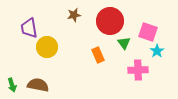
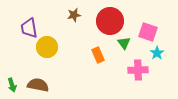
cyan star: moved 2 px down
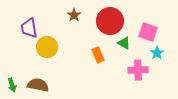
brown star: rotated 24 degrees counterclockwise
green triangle: rotated 24 degrees counterclockwise
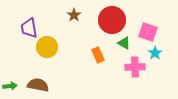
red circle: moved 2 px right, 1 px up
cyan star: moved 2 px left
pink cross: moved 3 px left, 3 px up
green arrow: moved 2 px left, 1 px down; rotated 80 degrees counterclockwise
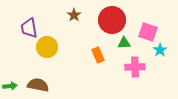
green triangle: rotated 32 degrees counterclockwise
cyan star: moved 5 px right, 3 px up
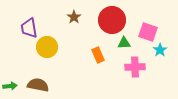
brown star: moved 2 px down
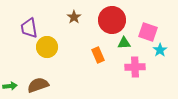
brown semicircle: rotated 30 degrees counterclockwise
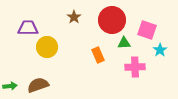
purple trapezoid: moved 1 px left; rotated 100 degrees clockwise
pink square: moved 1 px left, 2 px up
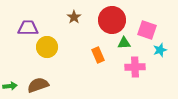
cyan star: rotated 16 degrees clockwise
